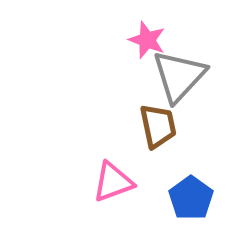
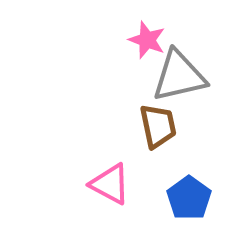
gray triangle: rotated 34 degrees clockwise
pink triangle: moved 3 px left, 2 px down; rotated 48 degrees clockwise
blue pentagon: moved 2 px left
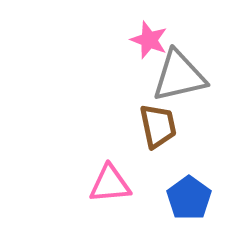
pink star: moved 2 px right
pink triangle: rotated 33 degrees counterclockwise
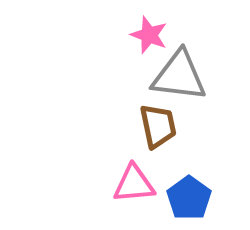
pink star: moved 5 px up
gray triangle: rotated 20 degrees clockwise
pink triangle: moved 24 px right
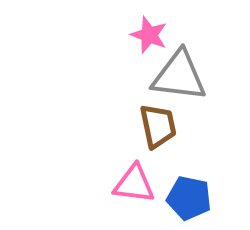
pink triangle: rotated 12 degrees clockwise
blue pentagon: rotated 24 degrees counterclockwise
